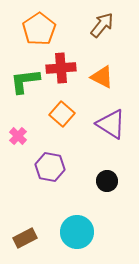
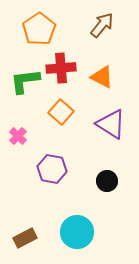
orange square: moved 1 px left, 2 px up
purple hexagon: moved 2 px right, 2 px down
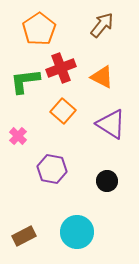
red cross: rotated 16 degrees counterclockwise
orange square: moved 2 px right, 1 px up
brown rectangle: moved 1 px left, 2 px up
